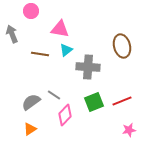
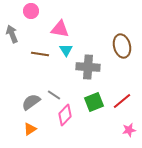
cyan triangle: rotated 24 degrees counterclockwise
red line: rotated 18 degrees counterclockwise
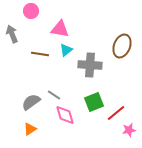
brown ellipse: rotated 35 degrees clockwise
cyan triangle: rotated 24 degrees clockwise
gray cross: moved 2 px right, 2 px up
red line: moved 6 px left, 12 px down
pink diamond: rotated 60 degrees counterclockwise
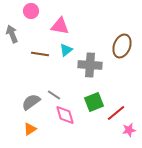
pink triangle: moved 3 px up
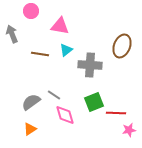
red line: rotated 42 degrees clockwise
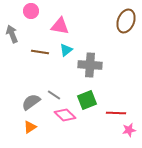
brown ellipse: moved 4 px right, 25 px up
brown line: moved 2 px up
green square: moved 7 px left, 2 px up
pink diamond: rotated 30 degrees counterclockwise
orange triangle: moved 2 px up
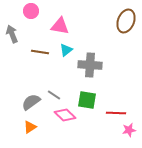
green square: rotated 30 degrees clockwise
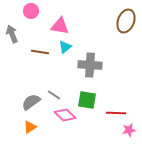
cyan triangle: moved 1 px left, 3 px up
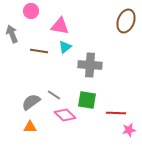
brown line: moved 1 px left, 1 px up
orange triangle: rotated 32 degrees clockwise
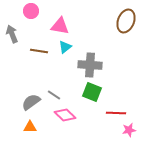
green square: moved 5 px right, 8 px up; rotated 12 degrees clockwise
